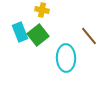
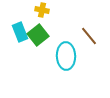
cyan ellipse: moved 2 px up
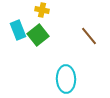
cyan rectangle: moved 2 px left, 2 px up
cyan ellipse: moved 23 px down
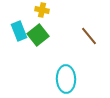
cyan rectangle: moved 1 px right, 1 px down
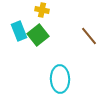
cyan ellipse: moved 6 px left
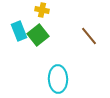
cyan ellipse: moved 2 px left
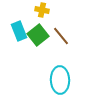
brown line: moved 28 px left
cyan ellipse: moved 2 px right, 1 px down
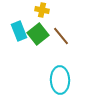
green square: moved 1 px up
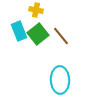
yellow cross: moved 6 px left
